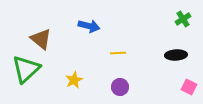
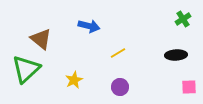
yellow line: rotated 28 degrees counterclockwise
pink square: rotated 28 degrees counterclockwise
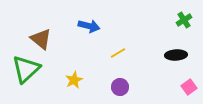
green cross: moved 1 px right, 1 px down
pink square: rotated 35 degrees counterclockwise
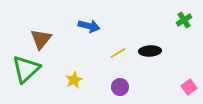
brown triangle: rotated 30 degrees clockwise
black ellipse: moved 26 px left, 4 px up
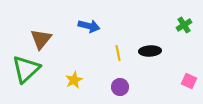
green cross: moved 5 px down
yellow line: rotated 70 degrees counterclockwise
pink square: moved 6 px up; rotated 28 degrees counterclockwise
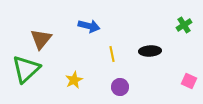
yellow line: moved 6 px left, 1 px down
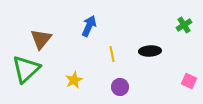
blue arrow: rotated 80 degrees counterclockwise
